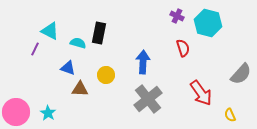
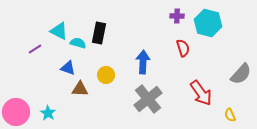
purple cross: rotated 24 degrees counterclockwise
cyan triangle: moved 9 px right
purple line: rotated 32 degrees clockwise
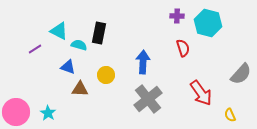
cyan semicircle: moved 1 px right, 2 px down
blue triangle: moved 1 px up
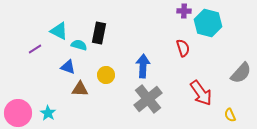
purple cross: moved 7 px right, 5 px up
blue arrow: moved 4 px down
gray semicircle: moved 1 px up
pink circle: moved 2 px right, 1 px down
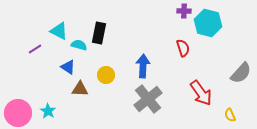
blue triangle: rotated 14 degrees clockwise
cyan star: moved 2 px up
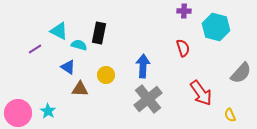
cyan hexagon: moved 8 px right, 4 px down
